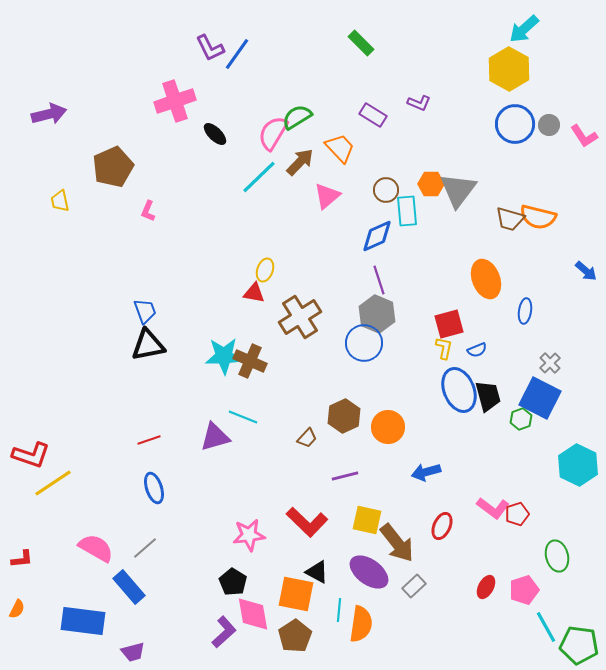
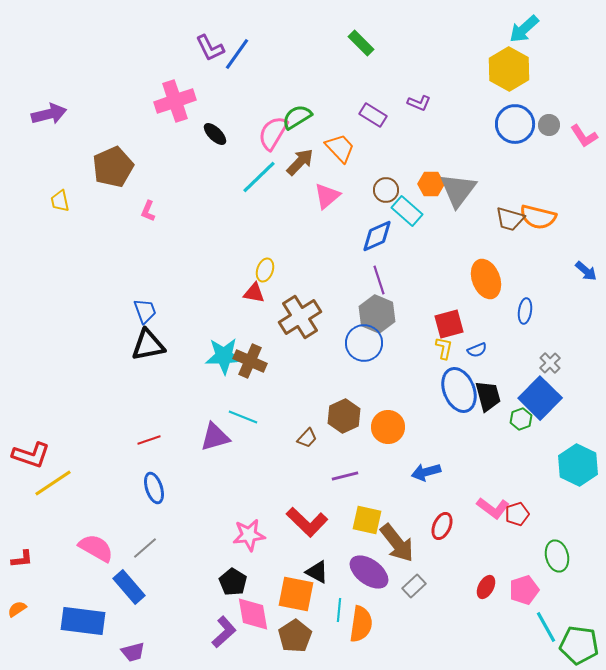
cyan rectangle at (407, 211): rotated 44 degrees counterclockwise
blue square at (540, 398): rotated 18 degrees clockwise
orange semicircle at (17, 609): rotated 150 degrees counterclockwise
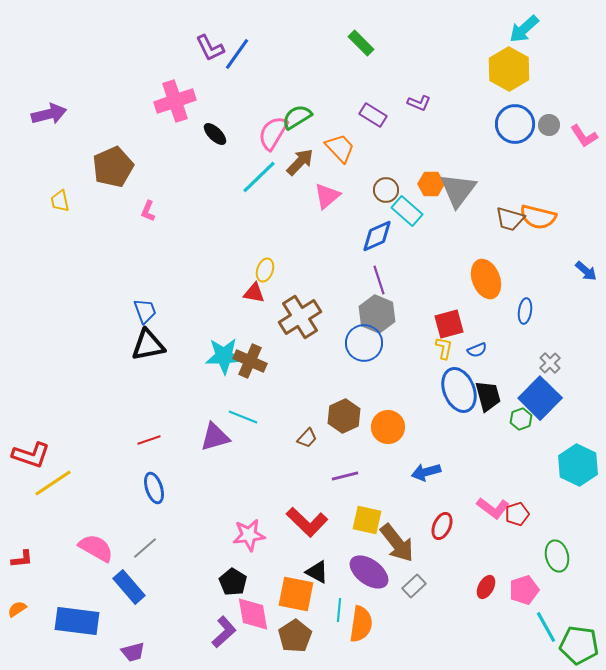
blue rectangle at (83, 621): moved 6 px left
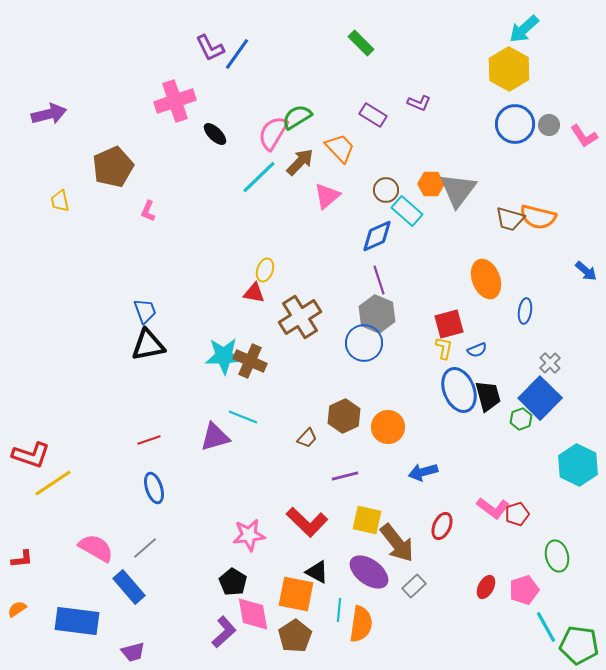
blue arrow at (426, 472): moved 3 px left
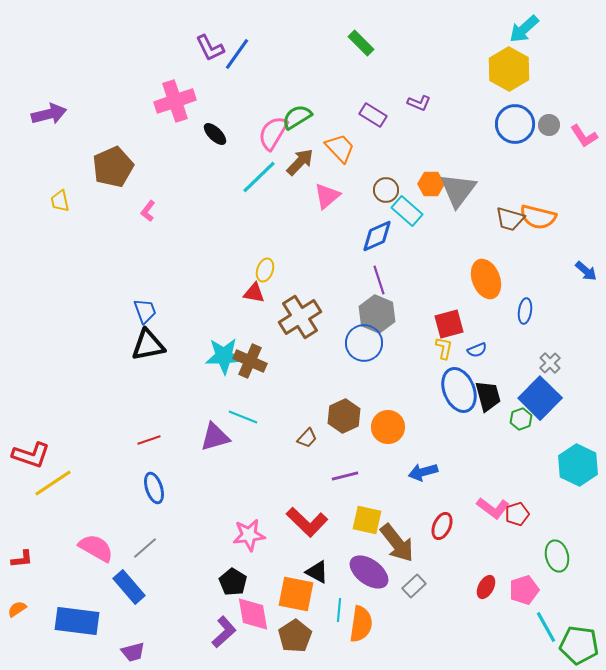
pink L-shape at (148, 211): rotated 15 degrees clockwise
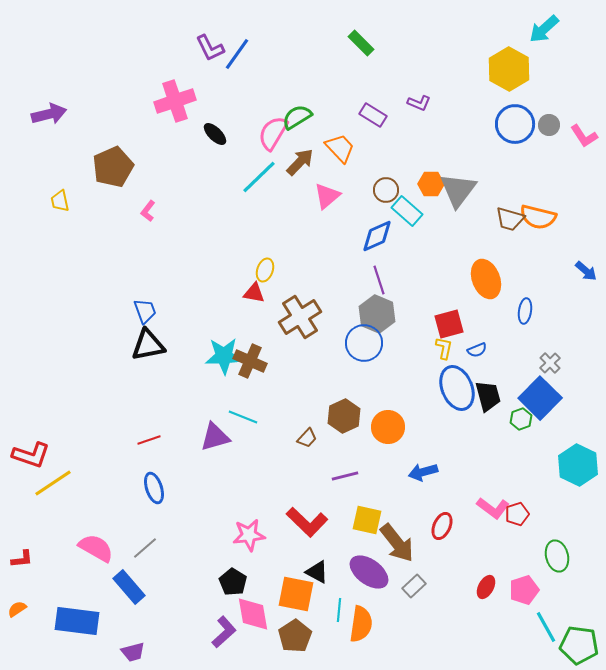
cyan arrow at (524, 29): moved 20 px right
blue ellipse at (459, 390): moved 2 px left, 2 px up
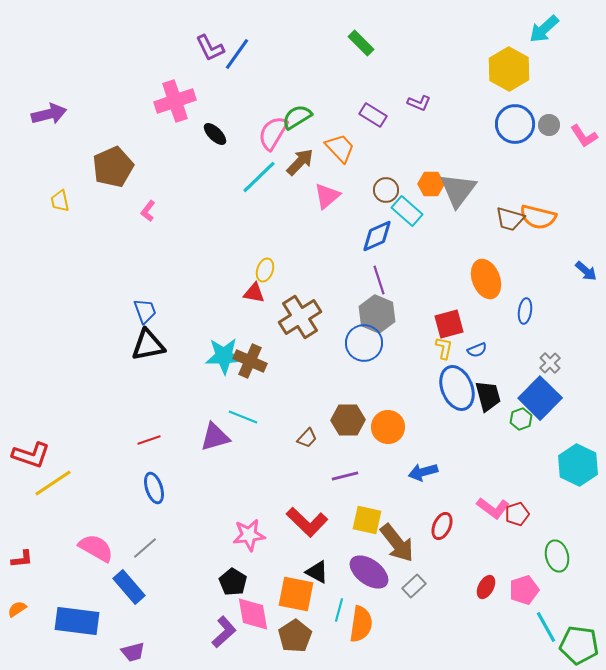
brown hexagon at (344, 416): moved 4 px right, 4 px down; rotated 24 degrees clockwise
cyan line at (339, 610): rotated 10 degrees clockwise
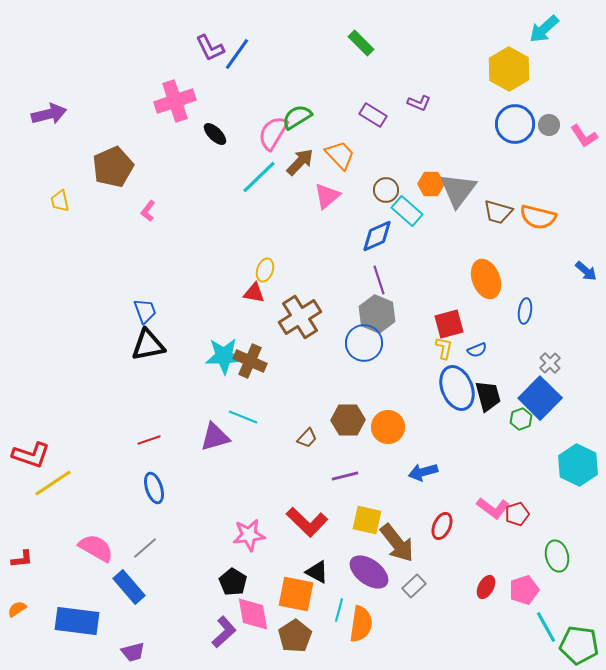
orange trapezoid at (340, 148): moved 7 px down
brown trapezoid at (510, 219): moved 12 px left, 7 px up
